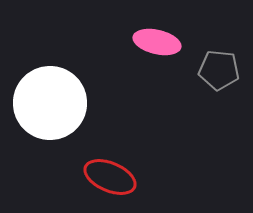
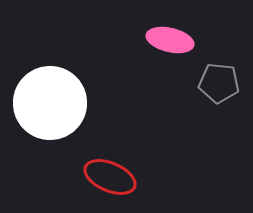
pink ellipse: moved 13 px right, 2 px up
gray pentagon: moved 13 px down
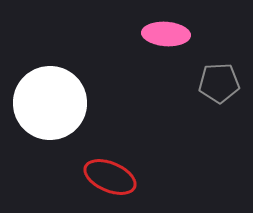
pink ellipse: moved 4 px left, 6 px up; rotated 9 degrees counterclockwise
gray pentagon: rotated 9 degrees counterclockwise
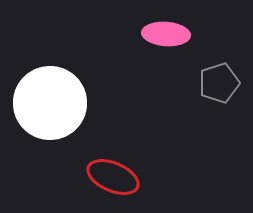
gray pentagon: rotated 15 degrees counterclockwise
red ellipse: moved 3 px right
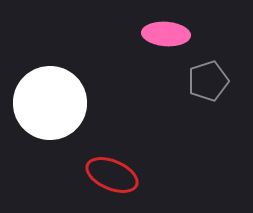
gray pentagon: moved 11 px left, 2 px up
red ellipse: moved 1 px left, 2 px up
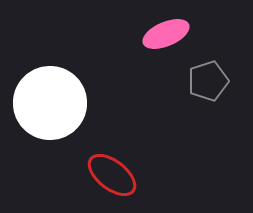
pink ellipse: rotated 27 degrees counterclockwise
red ellipse: rotated 15 degrees clockwise
